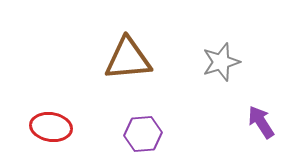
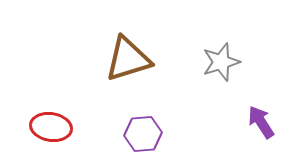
brown triangle: rotated 12 degrees counterclockwise
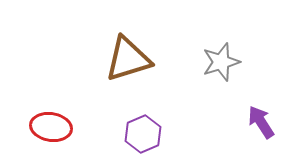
purple hexagon: rotated 18 degrees counterclockwise
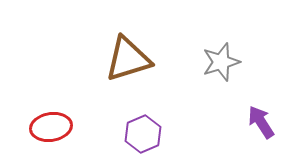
red ellipse: rotated 18 degrees counterclockwise
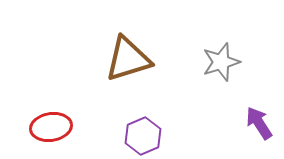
purple arrow: moved 2 px left, 1 px down
purple hexagon: moved 2 px down
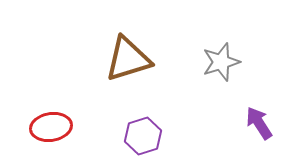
purple hexagon: rotated 6 degrees clockwise
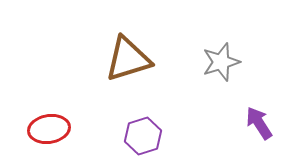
red ellipse: moved 2 px left, 2 px down
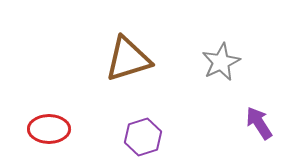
gray star: rotated 9 degrees counterclockwise
red ellipse: rotated 9 degrees clockwise
purple hexagon: moved 1 px down
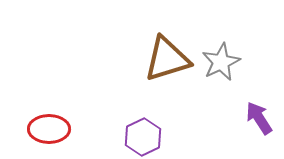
brown triangle: moved 39 px right
purple arrow: moved 5 px up
purple hexagon: rotated 9 degrees counterclockwise
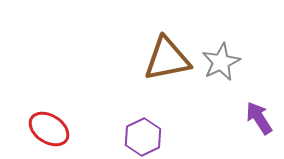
brown triangle: rotated 6 degrees clockwise
red ellipse: rotated 33 degrees clockwise
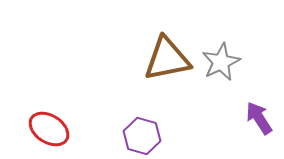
purple hexagon: moved 1 px left, 1 px up; rotated 18 degrees counterclockwise
